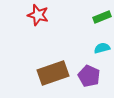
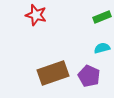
red star: moved 2 px left
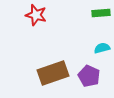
green rectangle: moved 1 px left, 4 px up; rotated 18 degrees clockwise
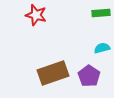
purple pentagon: rotated 10 degrees clockwise
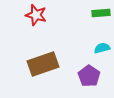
brown rectangle: moved 10 px left, 9 px up
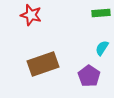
red star: moved 5 px left
cyan semicircle: rotated 42 degrees counterclockwise
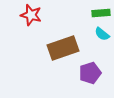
cyan semicircle: moved 14 px up; rotated 84 degrees counterclockwise
brown rectangle: moved 20 px right, 16 px up
purple pentagon: moved 1 px right, 3 px up; rotated 20 degrees clockwise
